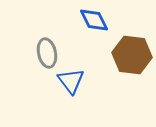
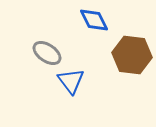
gray ellipse: rotated 44 degrees counterclockwise
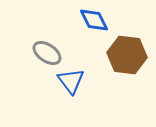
brown hexagon: moved 5 px left
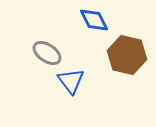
brown hexagon: rotated 6 degrees clockwise
